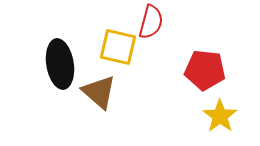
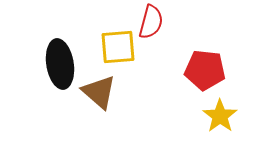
yellow square: rotated 18 degrees counterclockwise
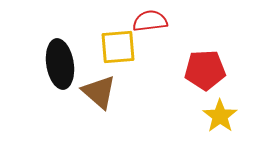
red semicircle: moved 1 px left, 1 px up; rotated 112 degrees counterclockwise
red pentagon: rotated 9 degrees counterclockwise
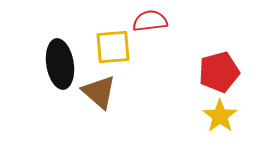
yellow square: moved 5 px left
red pentagon: moved 14 px right, 2 px down; rotated 12 degrees counterclockwise
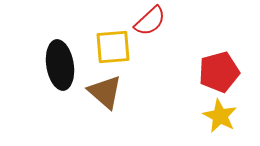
red semicircle: rotated 144 degrees clockwise
black ellipse: moved 1 px down
brown triangle: moved 6 px right
yellow star: rotated 8 degrees counterclockwise
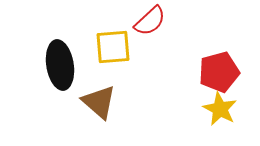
brown triangle: moved 6 px left, 10 px down
yellow star: moved 7 px up
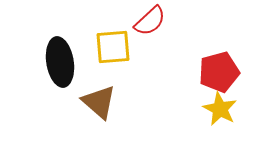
black ellipse: moved 3 px up
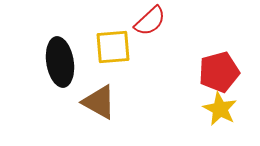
brown triangle: rotated 12 degrees counterclockwise
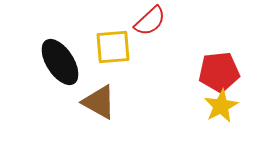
black ellipse: rotated 24 degrees counterclockwise
red pentagon: rotated 9 degrees clockwise
yellow star: moved 1 px right, 3 px up; rotated 16 degrees clockwise
